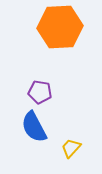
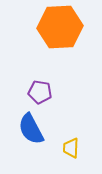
blue semicircle: moved 3 px left, 2 px down
yellow trapezoid: rotated 40 degrees counterclockwise
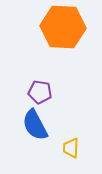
orange hexagon: moved 3 px right; rotated 6 degrees clockwise
blue semicircle: moved 4 px right, 4 px up
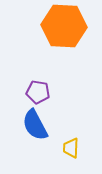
orange hexagon: moved 1 px right, 1 px up
purple pentagon: moved 2 px left
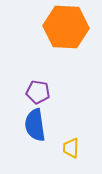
orange hexagon: moved 2 px right, 1 px down
blue semicircle: rotated 20 degrees clockwise
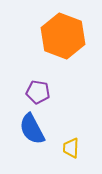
orange hexagon: moved 3 px left, 9 px down; rotated 18 degrees clockwise
blue semicircle: moved 3 px left, 4 px down; rotated 20 degrees counterclockwise
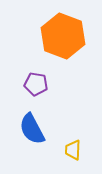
purple pentagon: moved 2 px left, 8 px up
yellow trapezoid: moved 2 px right, 2 px down
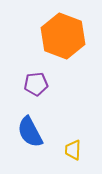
purple pentagon: rotated 15 degrees counterclockwise
blue semicircle: moved 2 px left, 3 px down
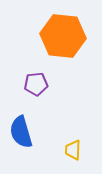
orange hexagon: rotated 15 degrees counterclockwise
blue semicircle: moved 9 px left; rotated 12 degrees clockwise
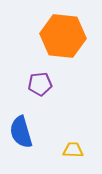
purple pentagon: moved 4 px right
yellow trapezoid: rotated 90 degrees clockwise
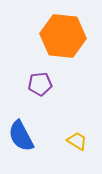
blue semicircle: moved 4 px down; rotated 12 degrees counterclockwise
yellow trapezoid: moved 4 px right, 9 px up; rotated 30 degrees clockwise
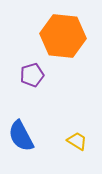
purple pentagon: moved 8 px left, 9 px up; rotated 10 degrees counterclockwise
